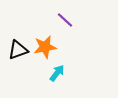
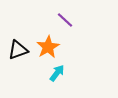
orange star: moved 3 px right; rotated 20 degrees counterclockwise
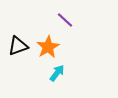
black triangle: moved 4 px up
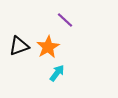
black triangle: moved 1 px right
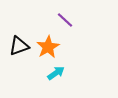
cyan arrow: moved 1 px left; rotated 18 degrees clockwise
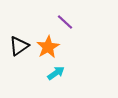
purple line: moved 2 px down
black triangle: rotated 15 degrees counterclockwise
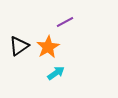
purple line: rotated 72 degrees counterclockwise
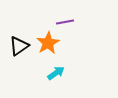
purple line: rotated 18 degrees clockwise
orange star: moved 4 px up
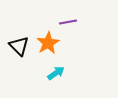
purple line: moved 3 px right
black triangle: rotated 40 degrees counterclockwise
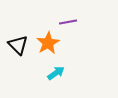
black triangle: moved 1 px left, 1 px up
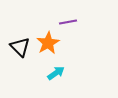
black triangle: moved 2 px right, 2 px down
